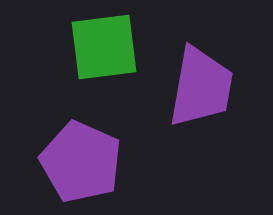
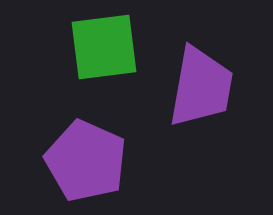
purple pentagon: moved 5 px right, 1 px up
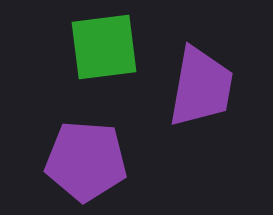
purple pentagon: rotated 20 degrees counterclockwise
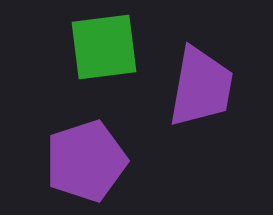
purple pentagon: rotated 22 degrees counterclockwise
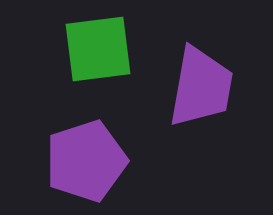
green square: moved 6 px left, 2 px down
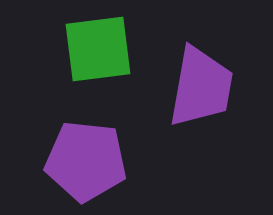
purple pentagon: rotated 24 degrees clockwise
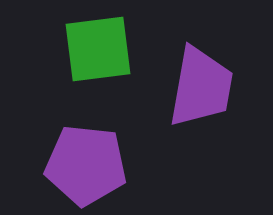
purple pentagon: moved 4 px down
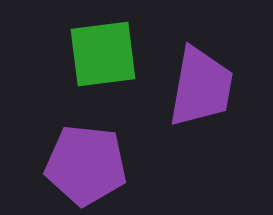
green square: moved 5 px right, 5 px down
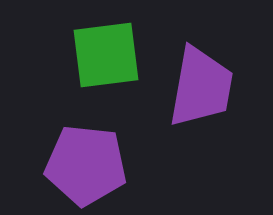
green square: moved 3 px right, 1 px down
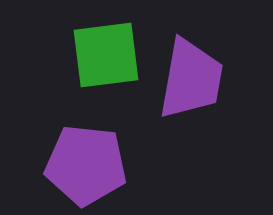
purple trapezoid: moved 10 px left, 8 px up
